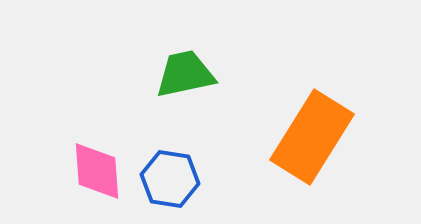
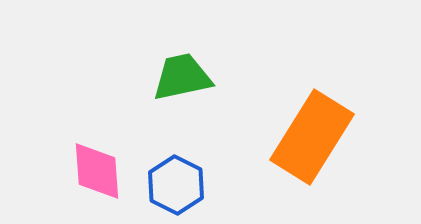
green trapezoid: moved 3 px left, 3 px down
blue hexagon: moved 6 px right, 6 px down; rotated 18 degrees clockwise
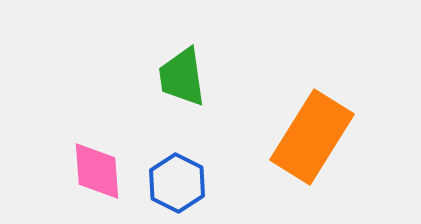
green trapezoid: rotated 86 degrees counterclockwise
blue hexagon: moved 1 px right, 2 px up
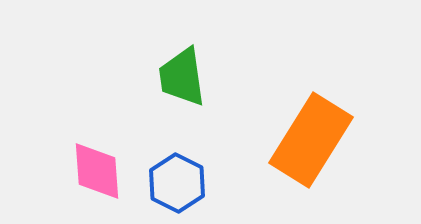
orange rectangle: moved 1 px left, 3 px down
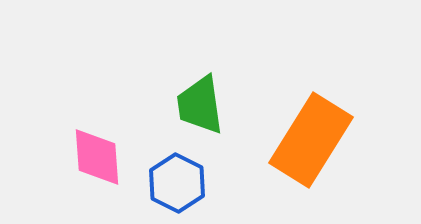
green trapezoid: moved 18 px right, 28 px down
pink diamond: moved 14 px up
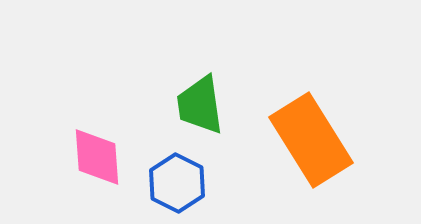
orange rectangle: rotated 64 degrees counterclockwise
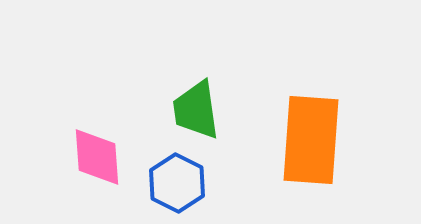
green trapezoid: moved 4 px left, 5 px down
orange rectangle: rotated 36 degrees clockwise
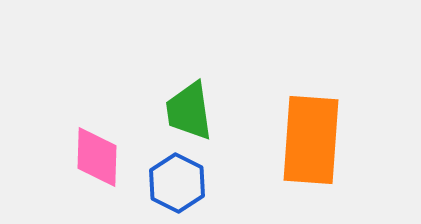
green trapezoid: moved 7 px left, 1 px down
pink diamond: rotated 6 degrees clockwise
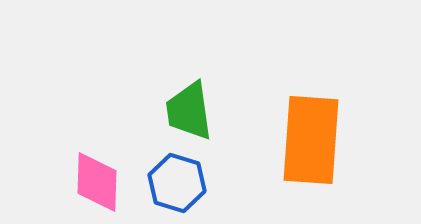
pink diamond: moved 25 px down
blue hexagon: rotated 10 degrees counterclockwise
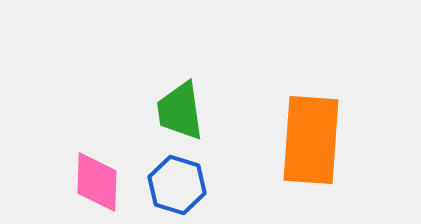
green trapezoid: moved 9 px left
blue hexagon: moved 2 px down
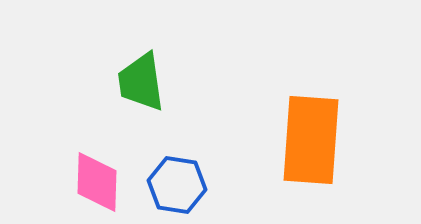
green trapezoid: moved 39 px left, 29 px up
blue hexagon: rotated 8 degrees counterclockwise
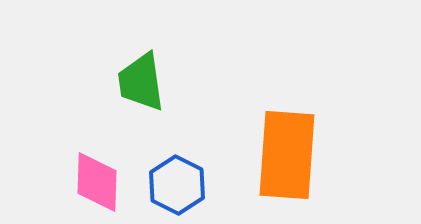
orange rectangle: moved 24 px left, 15 px down
blue hexagon: rotated 18 degrees clockwise
